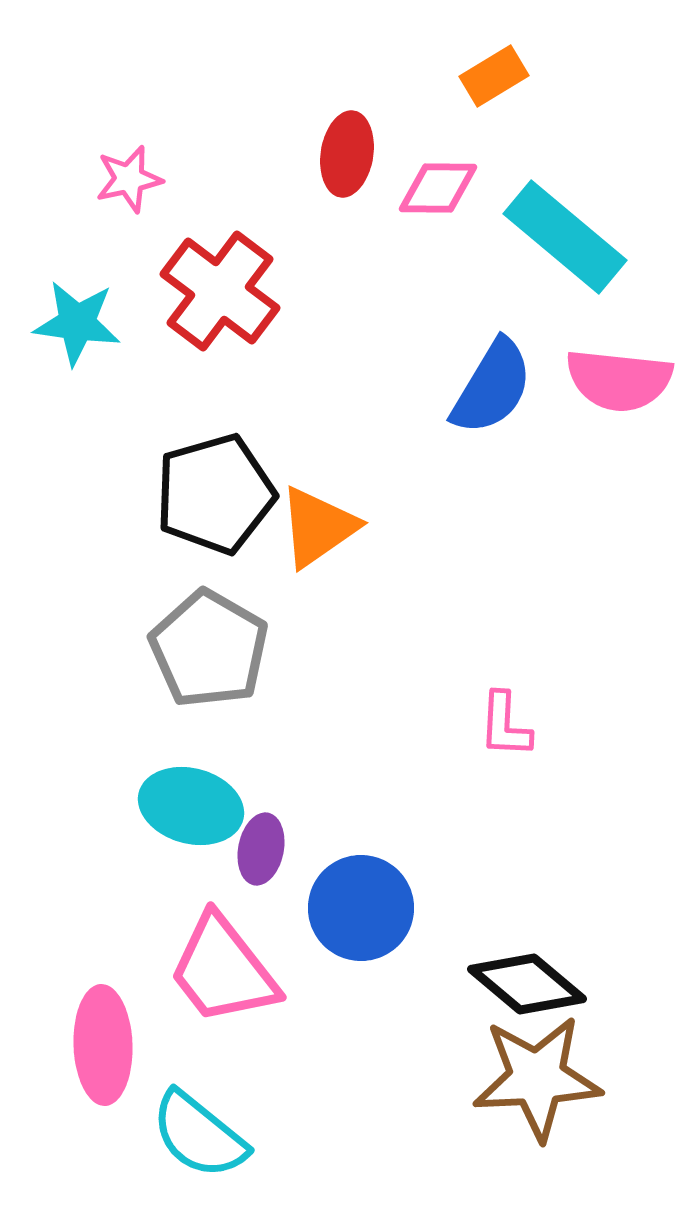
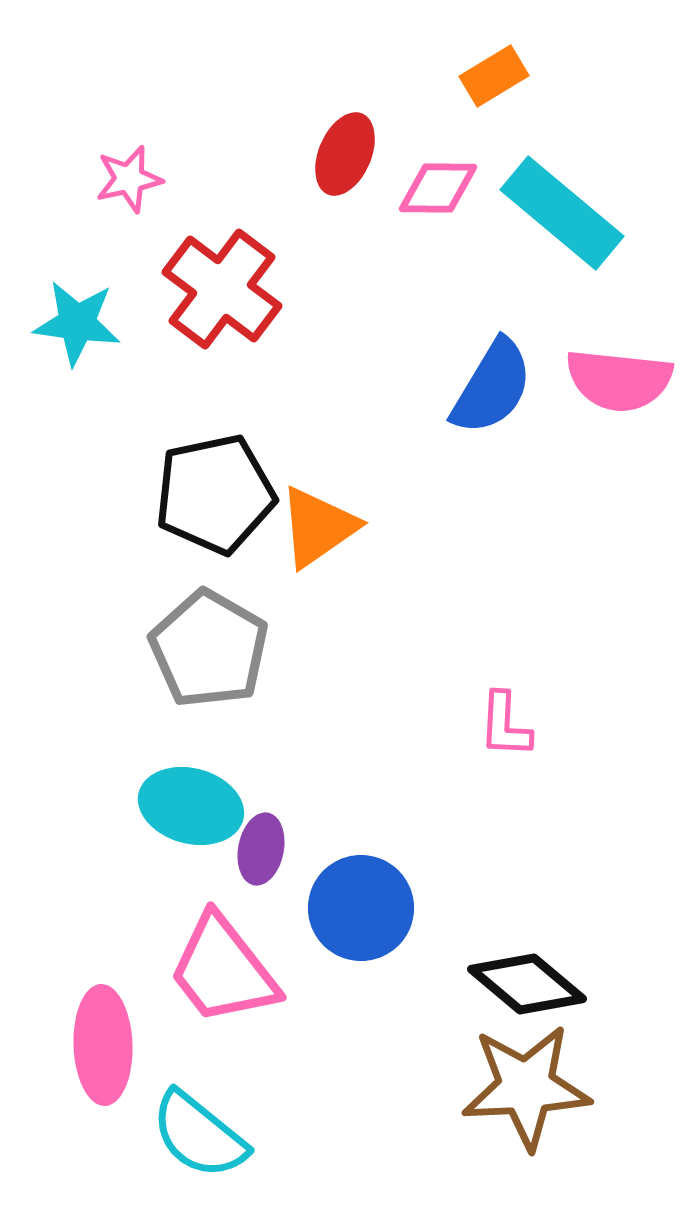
red ellipse: moved 2 px left; rotated 14 degrees clockwise
cyan rectangle: moved 3 px left, 24 px up
red cross: moved 2 px right, 2 px up
black pentagon: rotated 4 degrees clockwise
brown star: moved 11 px left, 9 px down
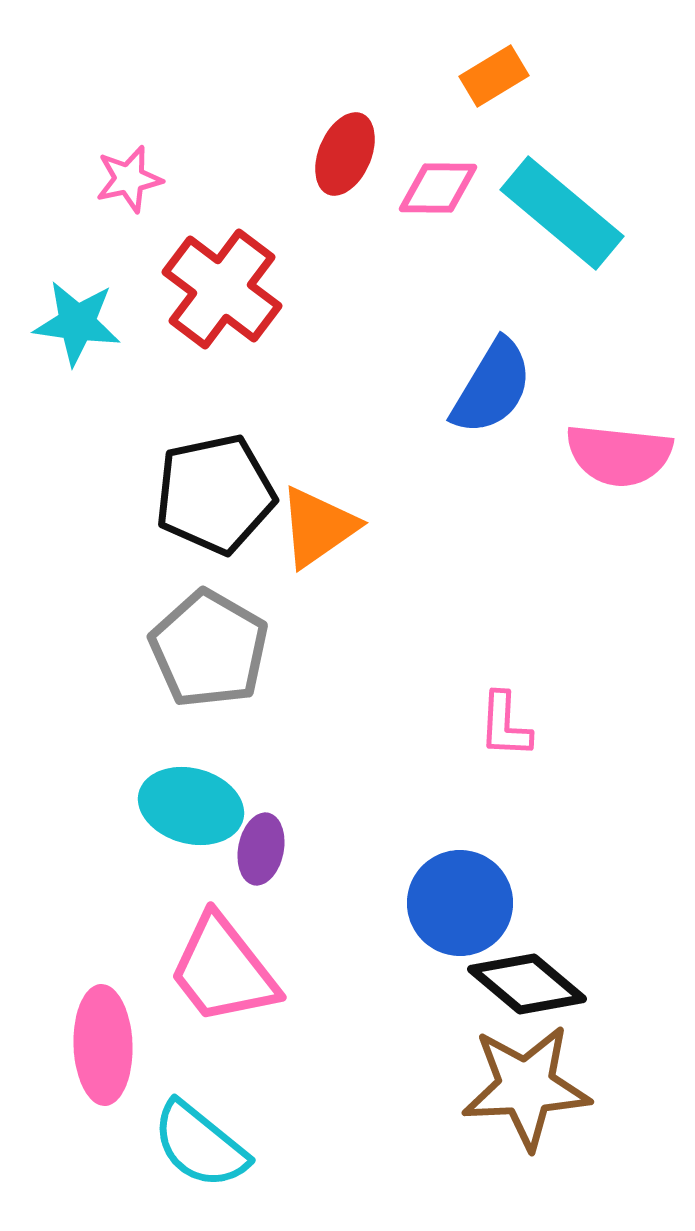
pink semicircle: moved 75 px down
blue circle: moved 99 px right, 5 px up
cyan semicircle: moved 1 px right, 10 px down
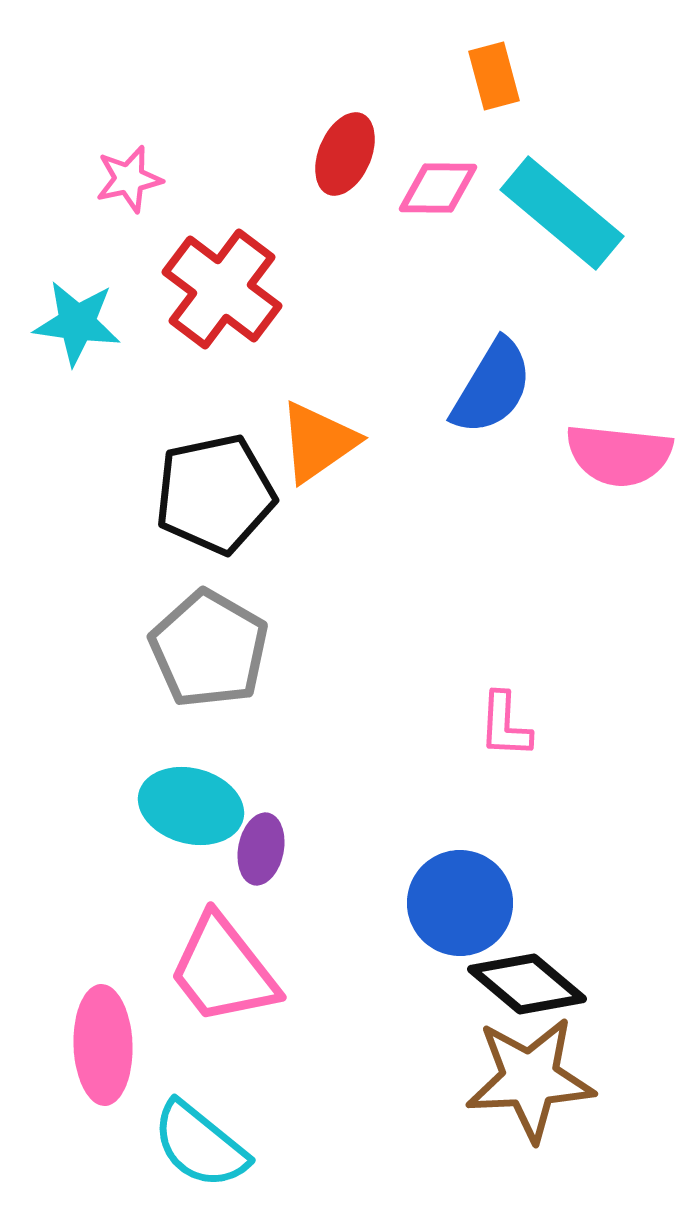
orange rectangle: rotated 74 degrees counterclockwise
orange triangle: moved 85 px up
brown star: moved 4 px right, 8 px up
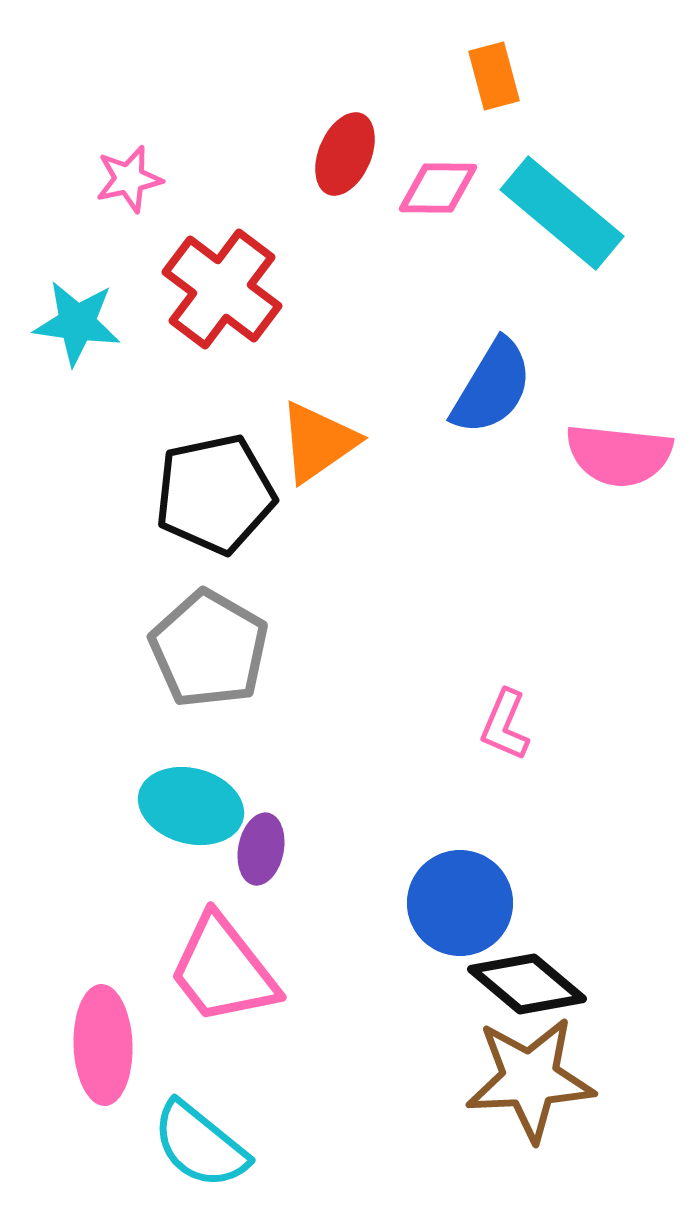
pink L-shape: rotated 20 degrees clockwise
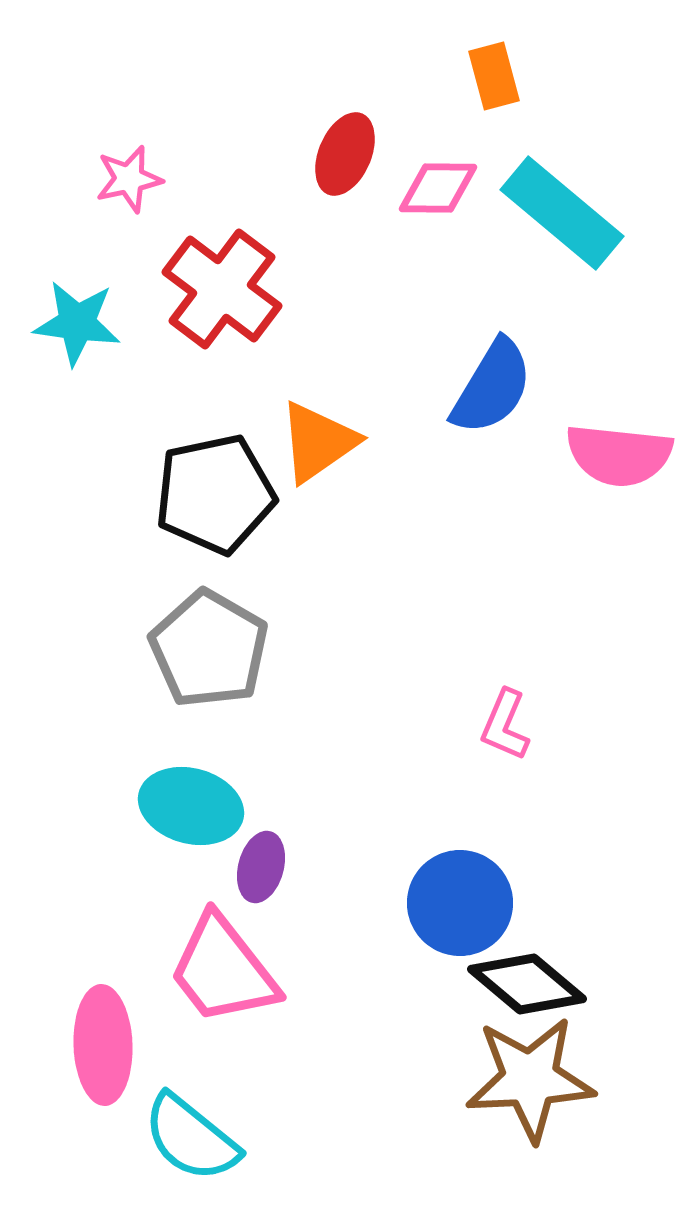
purple ellipse: moved 18 px down; rotated 4 degrees clockwise
cyan semicircle: moved 9 px left, 7 px up
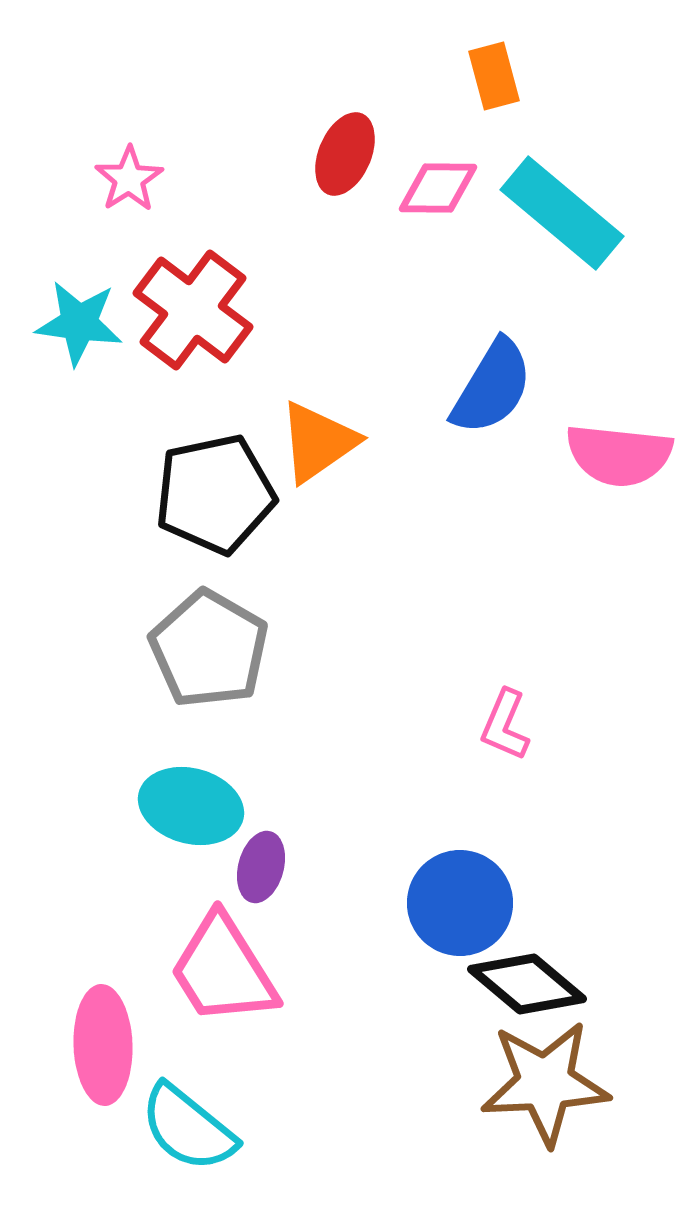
pink star: rotated 20 degrees counterclockwise
red cross: moved 29 px left, 21 px down
cyan star: moved 2 px right
pink trapezoid: rotated 6 degrees clockwise
brown star: moved 15 px right, 4 px down
cyan semicircle: moved 3 px left, 10 px up
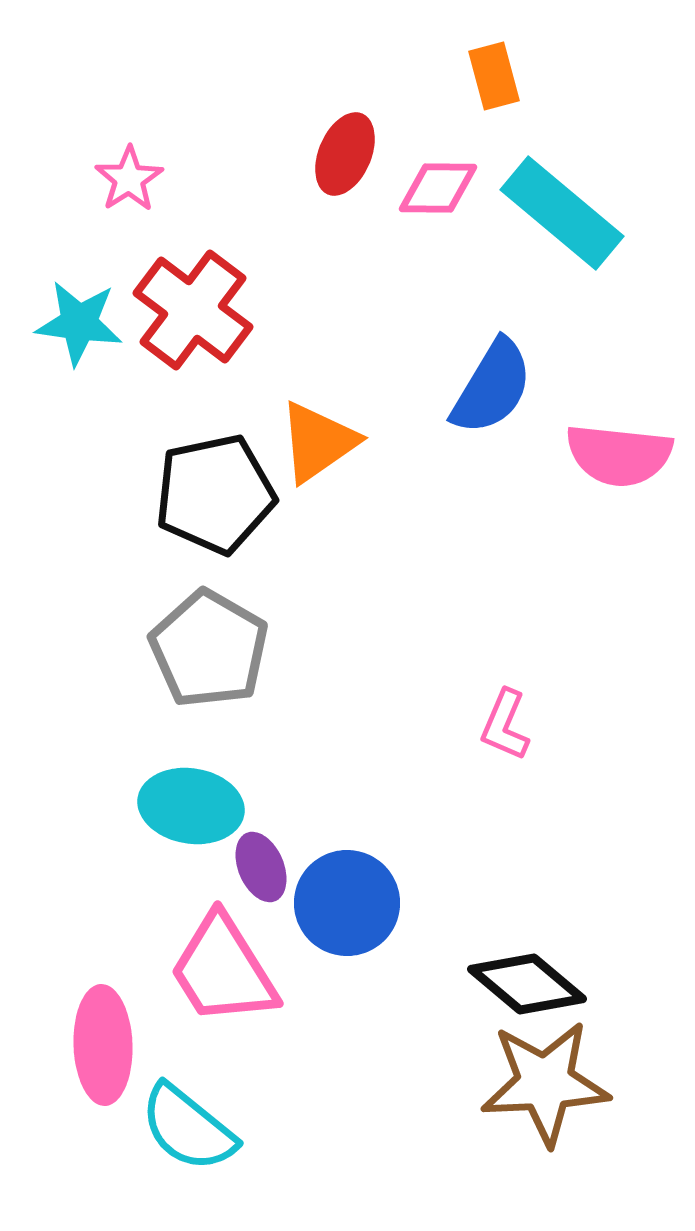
cyan ellipse: rotated 6 degrees counterclockwise
purple ellipse: rotated 38 degrees counterclockwise
blue circle: moved 113 px left
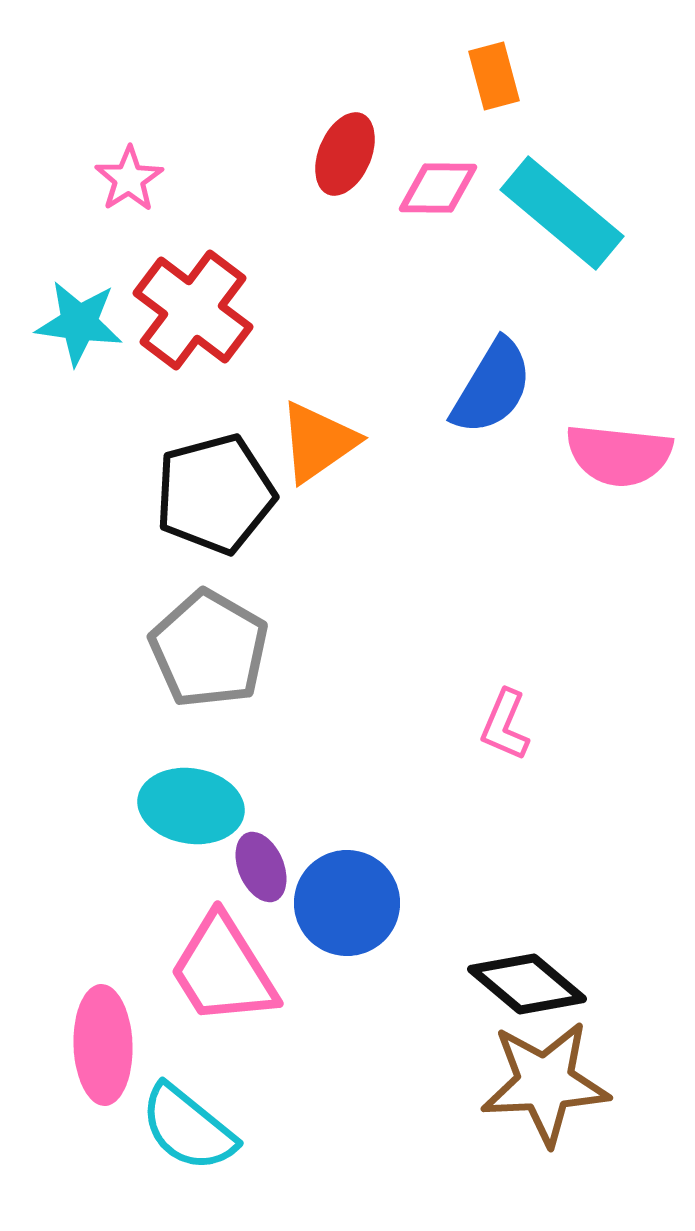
black pentagon: rotated 3 degrees counterclockwise
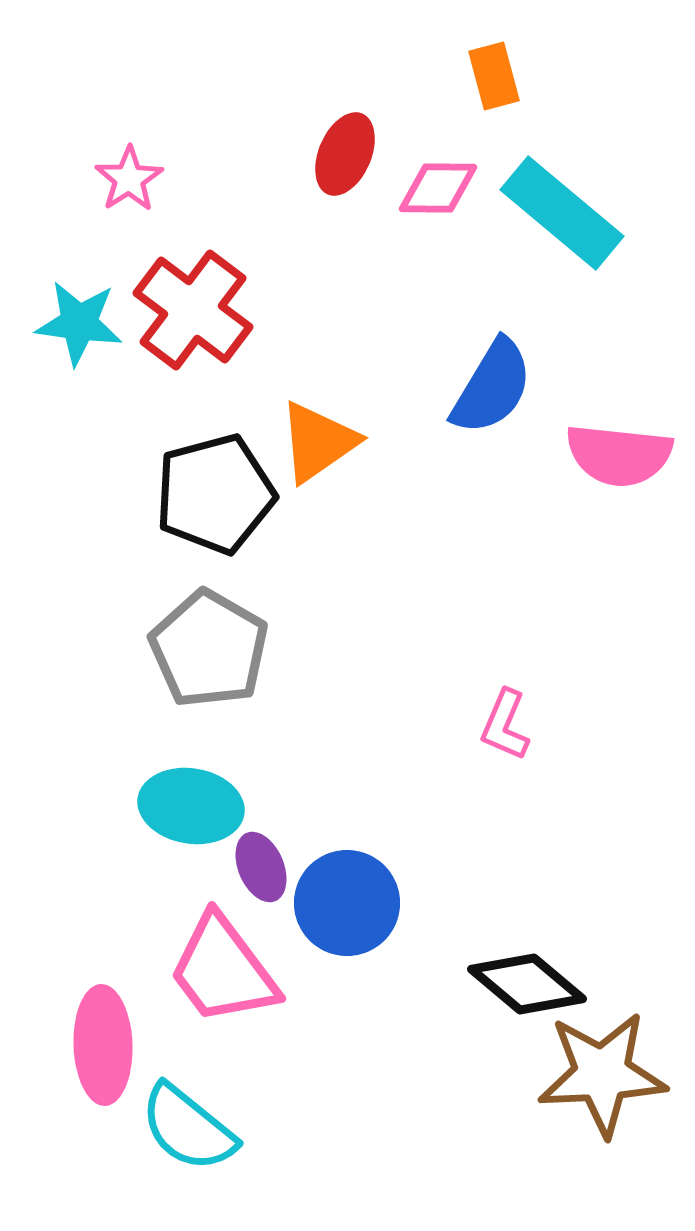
pink trapezoid: rotated 5 degrees counterclockwise
brown star: moved 57 px right, 9 px up
